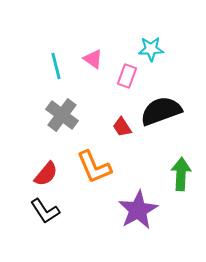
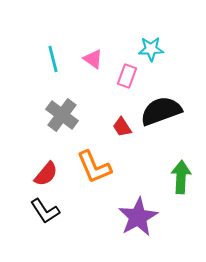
cyan line: moved 3 px left, 7 px up
green arrow: moved 3 px down
purple star: moved 7 px down
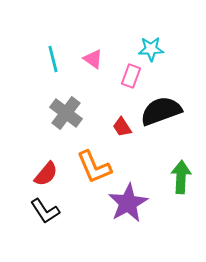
pink rectangle: moved 4 px right
gray cross: moved 4 px right, 2 px up
purple star: moved 10 px left, 14 px up
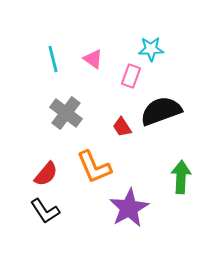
purple star: moved 1 px right, 5 px down
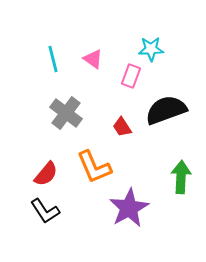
black semicircle: moved 5 px right, 1 px up
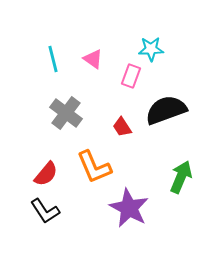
green arrow: rotated 20 degrees clockwise
purple star: rotated 15 degrees counterclockwise
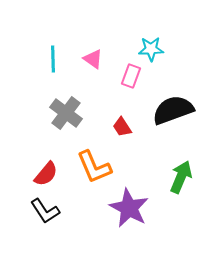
cyan line: rotated 12 degrees clockwise
black semicircle: moved 7 px right
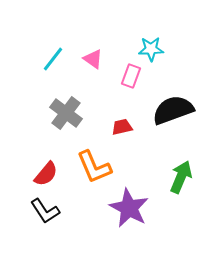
cyan line: rotated 40 degrees clockwise
red trapezoid: rotated 110 degrees clockwise
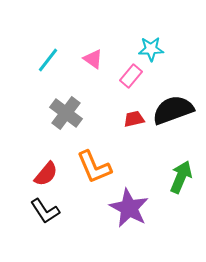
cyan line: moved 5 px left, 1 px down
pink rectangle: rotated 20 degrees clockwise
red trapezoid: moved 12 px right, 8 px up
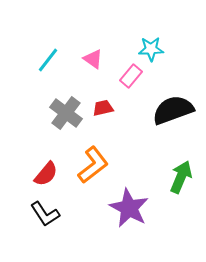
red trapezoid: moved 31 px left, 11 px up
orange L-shape: moved 1 px left, 2 px up; rotated 105 degrees counterclockwise
black L-shape: moved 3 px down
